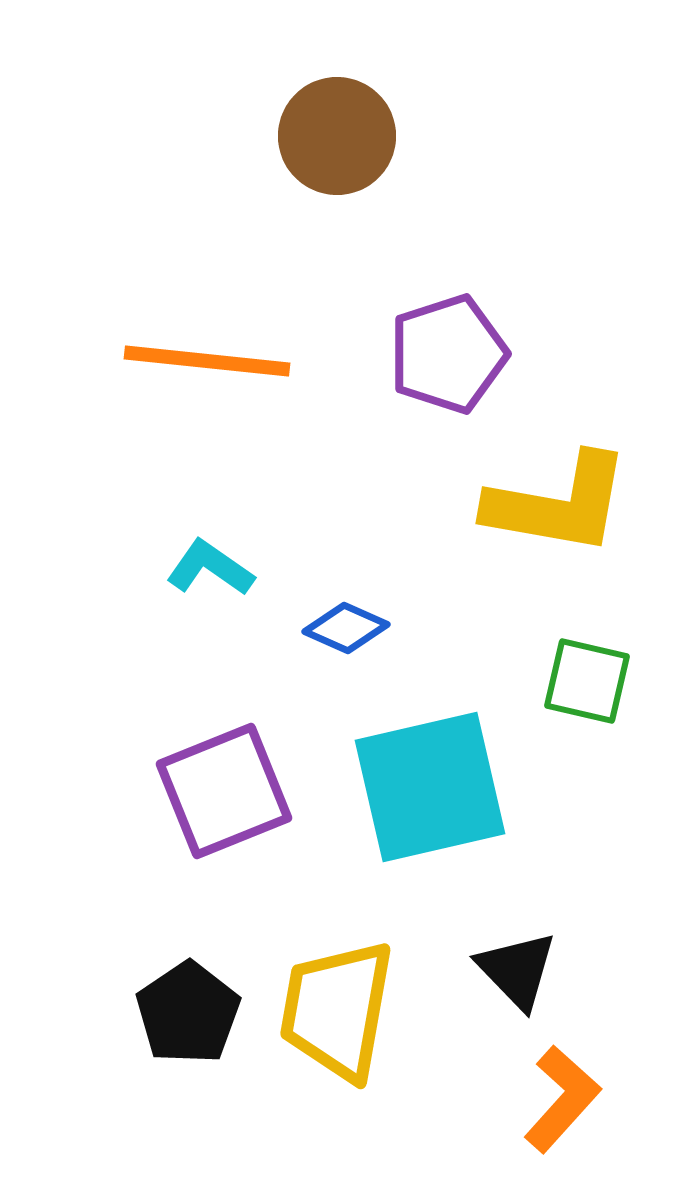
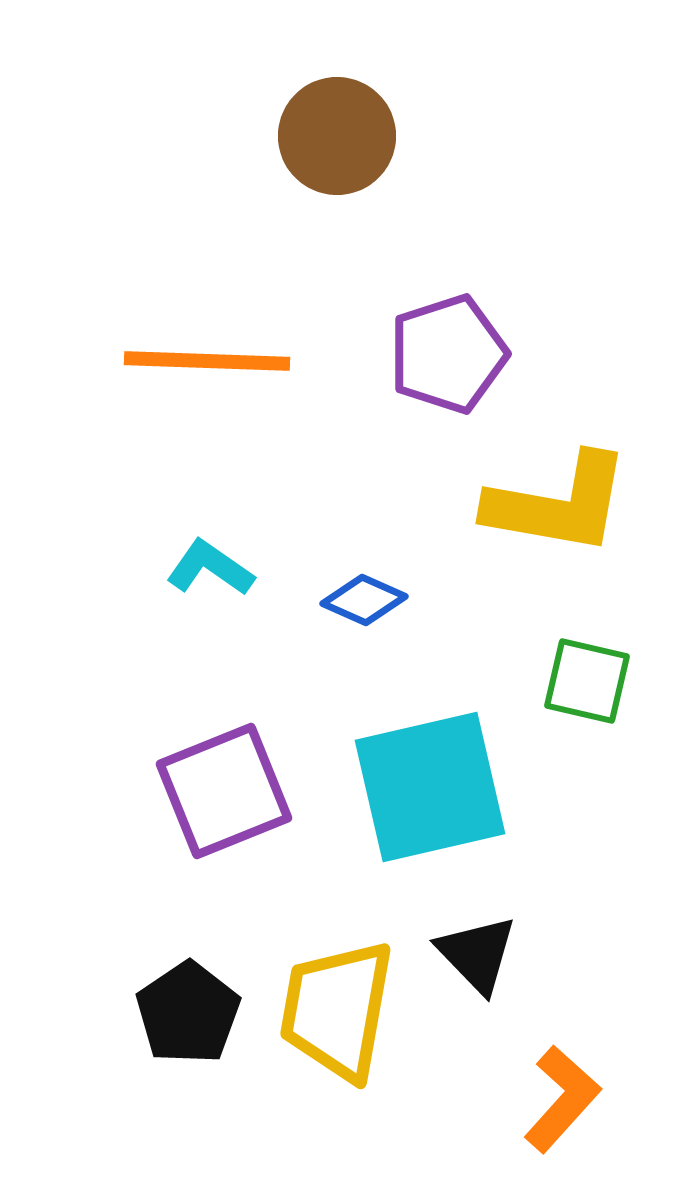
orange line: rotated 4 degrees counterclockwise
blue diamond: moved 18 px right, 28 px up
black triangle: moved 40 px left, 16 px up
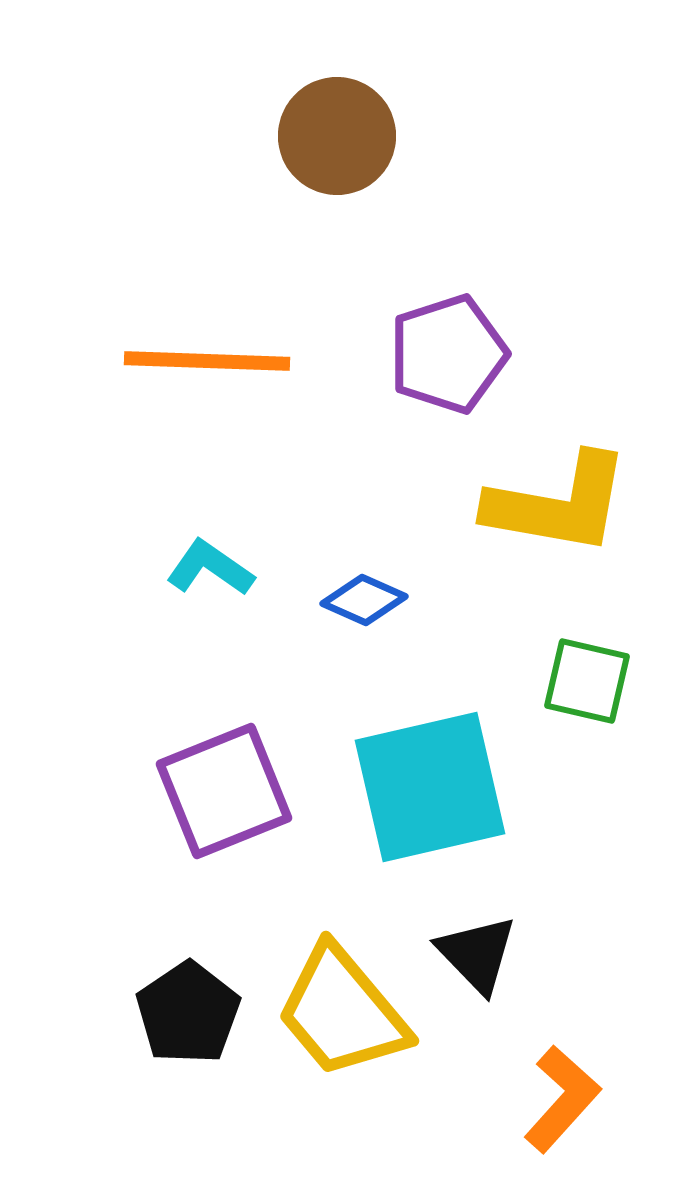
yellow trapezoid: moved 5 px right, 2 px down; rotated 50 degrees counterclockwise
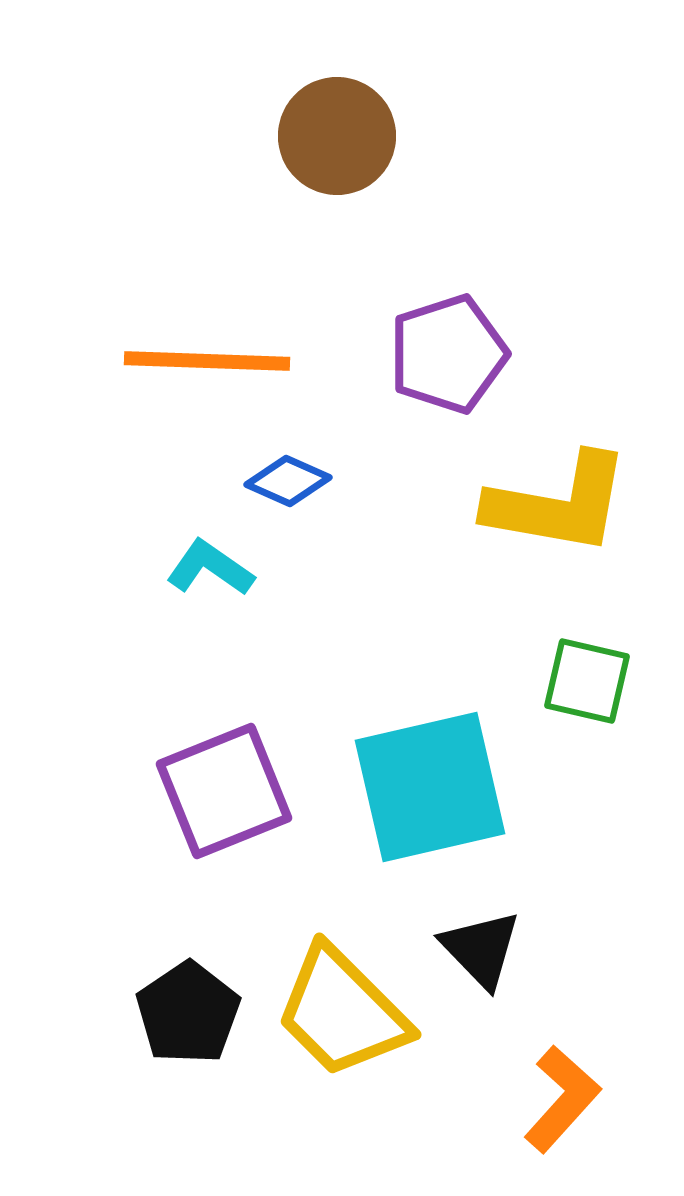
blue diamond: moved 76 px left, 119 px up
black triangle: moved 4 px right, 5 px up
yellow trapezoid: rotated 5 degrees counterclockwise
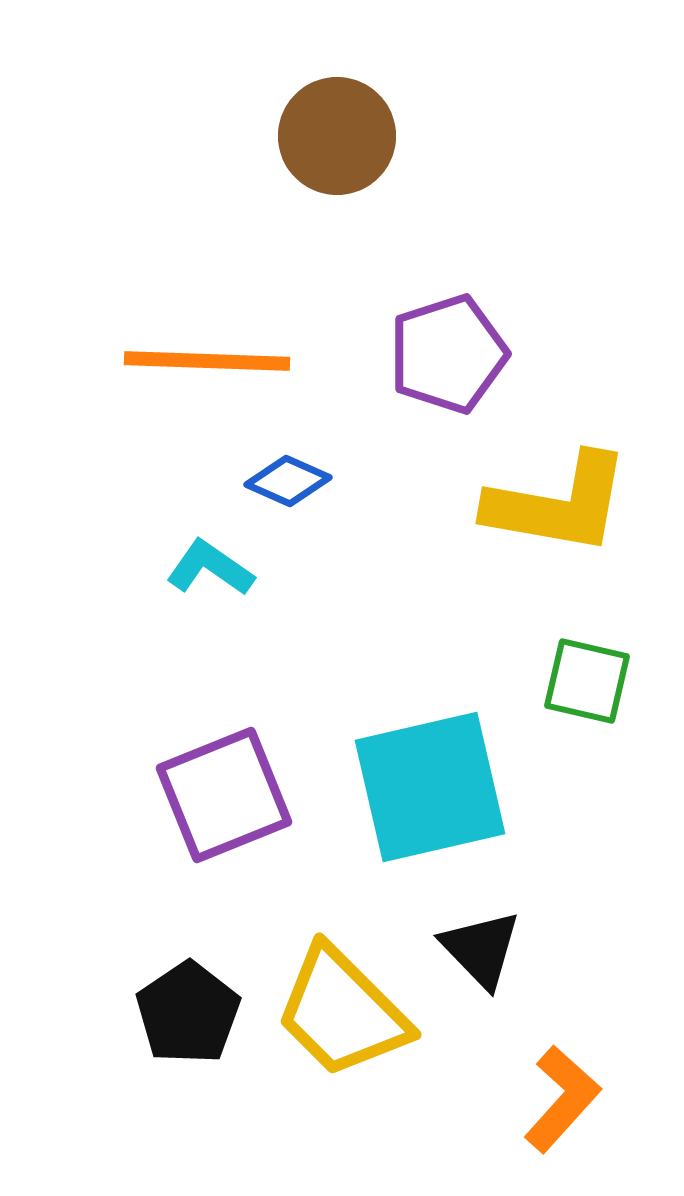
purple square: moved 4 px down
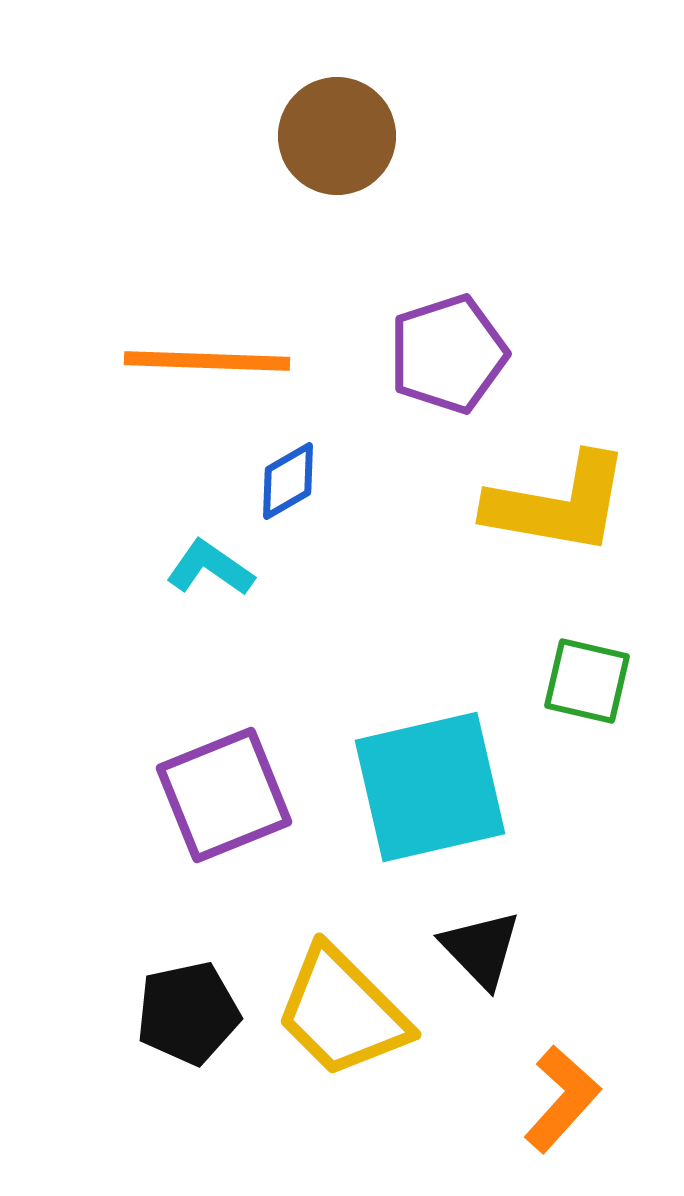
blue diamond: rotated 54 degrees counterclockwise
black pentagon: rotated 22 degrees clockwise
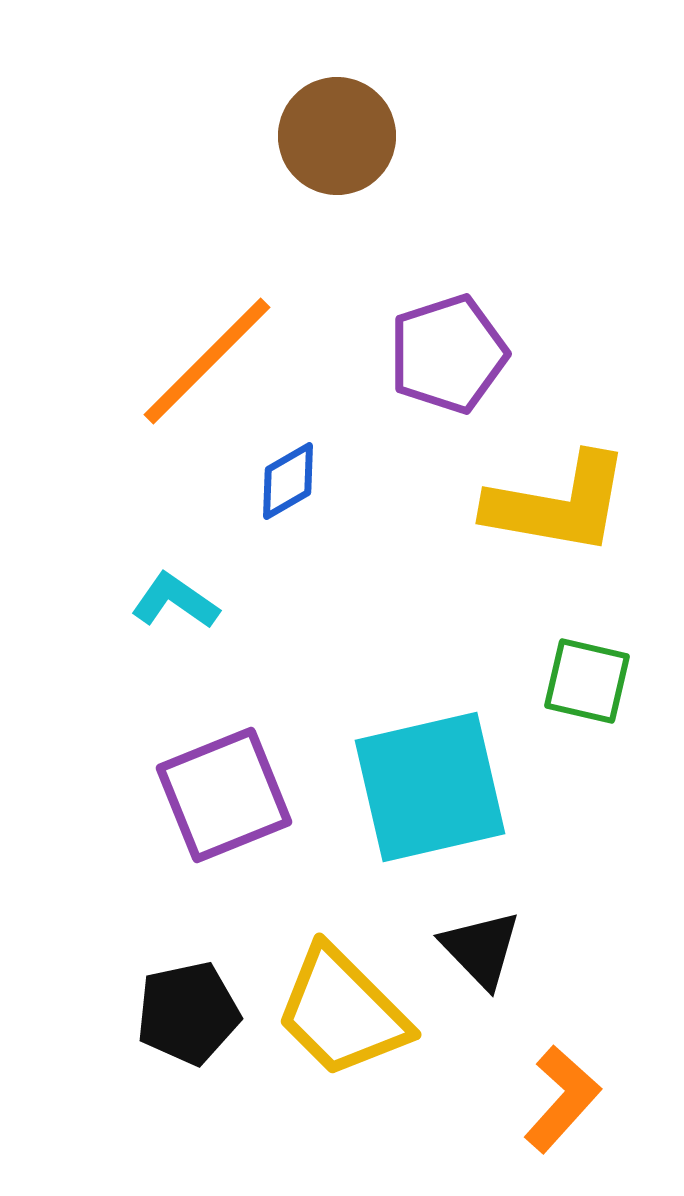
orange line: rotated 47 degrees counterclockwise
cyan L-shape: moved 35 px left, 33 px down
